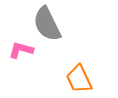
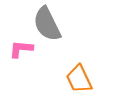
pink L-shape: moved 1 px up; rotated 10 degrees counterclockwise
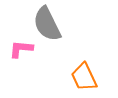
orange trapezoid: moved 5 px right, 2 px up
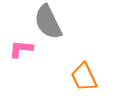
gray semicircle: moved 1 px right, 2 px up
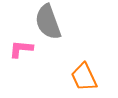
gray semicircle: rotated 6 degrees clockwise
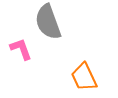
pink L-shape: rotated 65 degrees clockwise
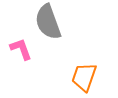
orange trapezoid: rotated 44 degrees clockwise
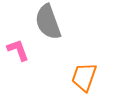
pink L-shape: moved 3 px left, 1 px down
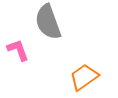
orange trapezoid: rotated 36 degrees clockwise
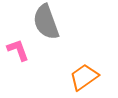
gray semicircle: moved 2 px left
